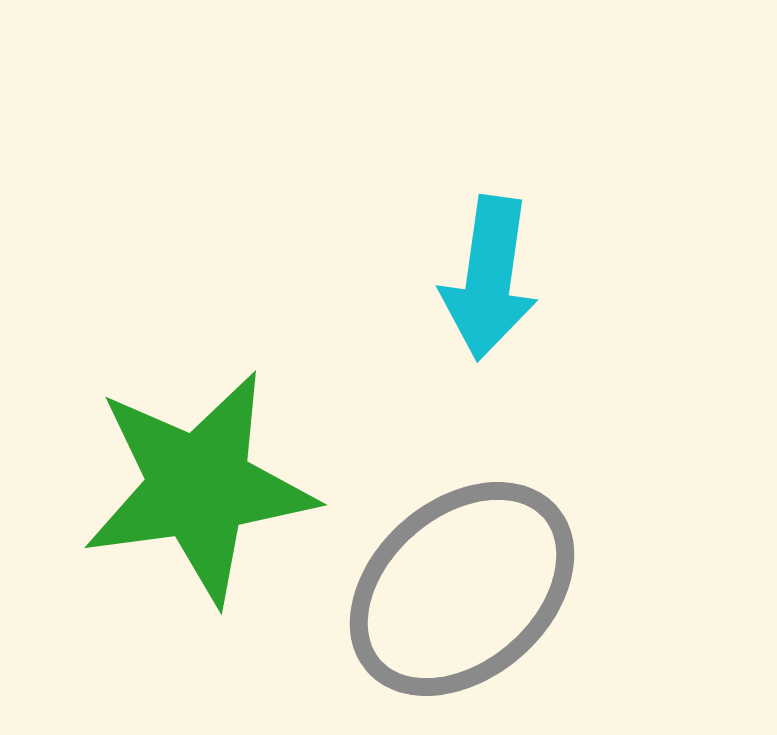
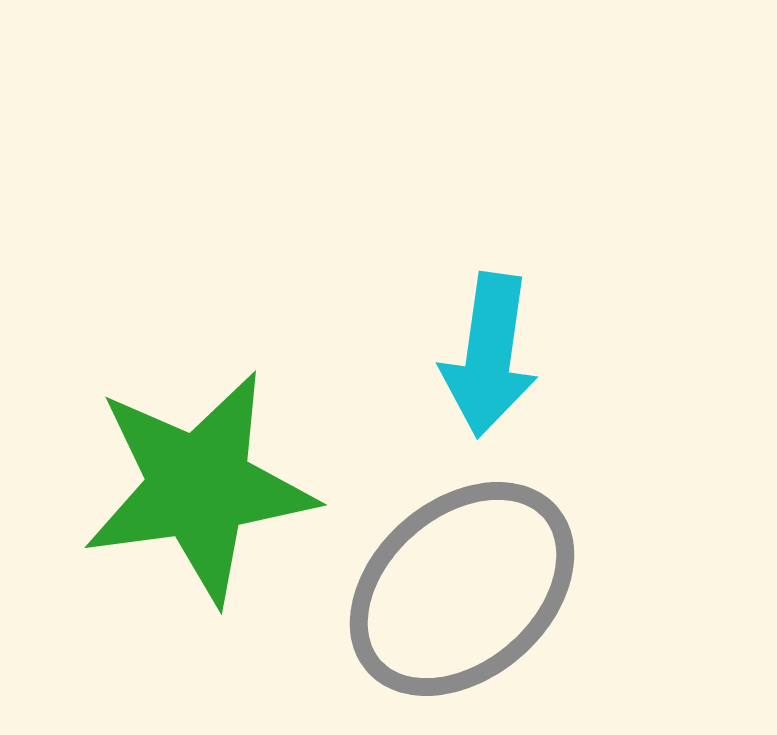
cyan arrow: moved 77 px down
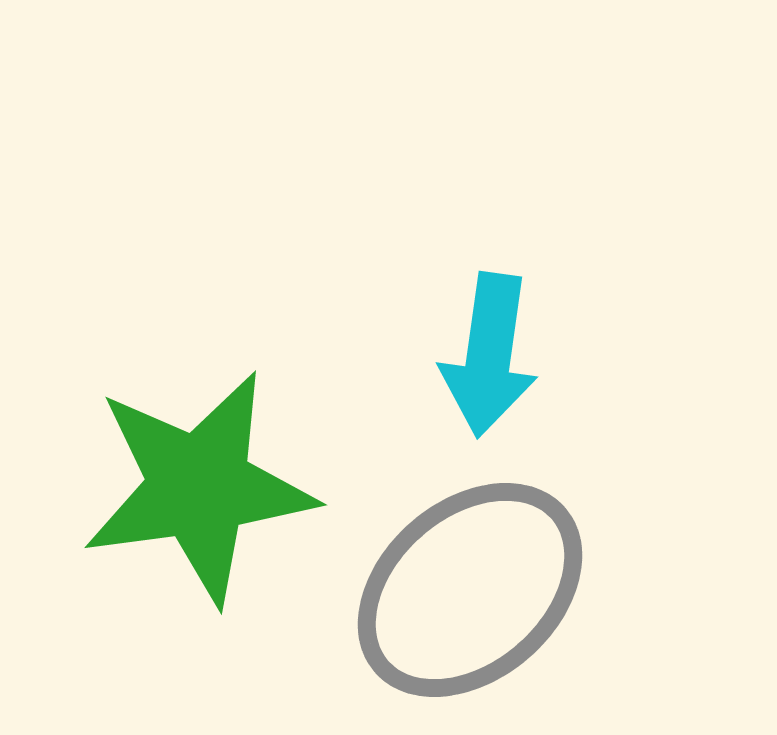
gray ellipse: moved 8 px right, 1 px down
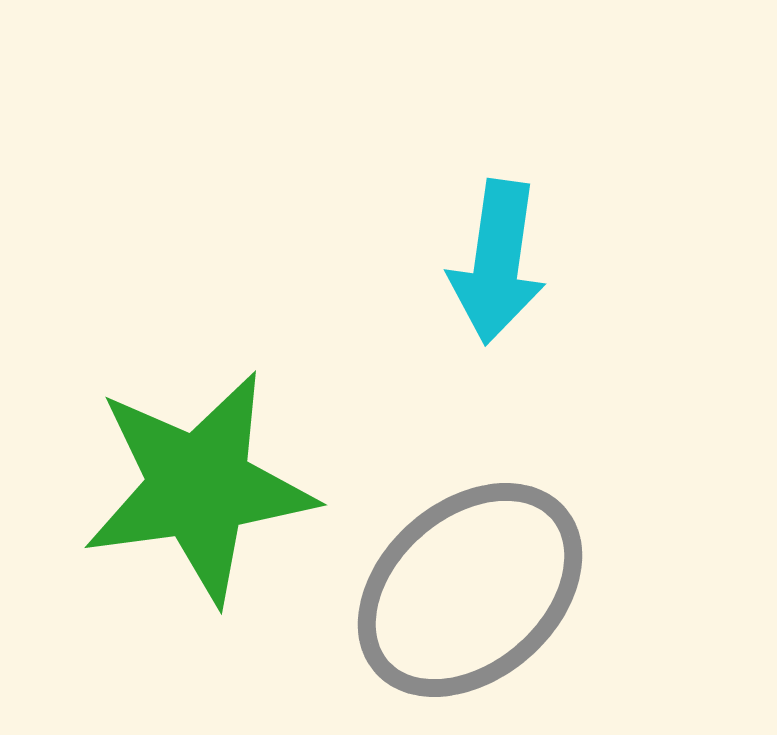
cyan arrow: moved 8 px right, 93 px up
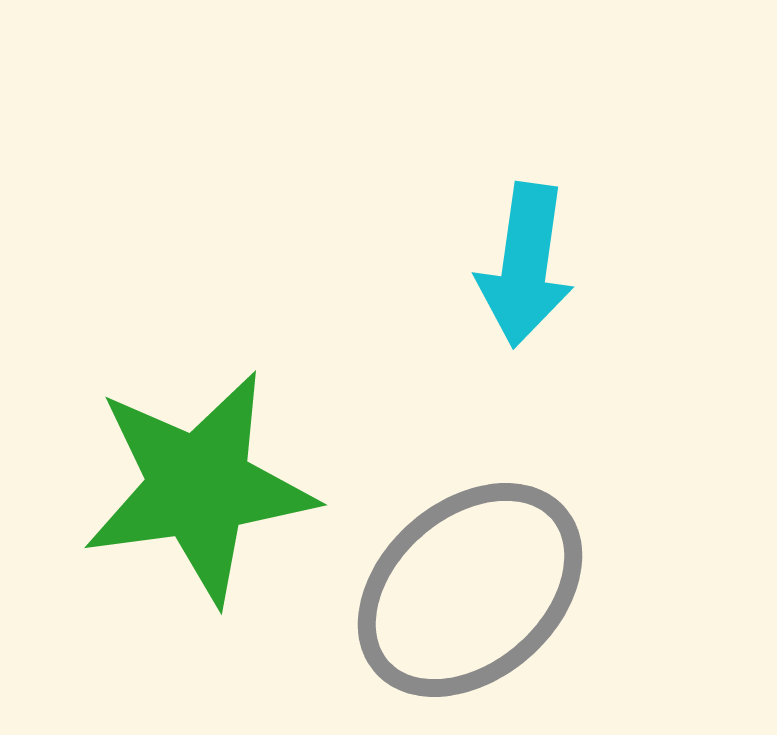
cyan arrow: moved 28 px right, 3 px down
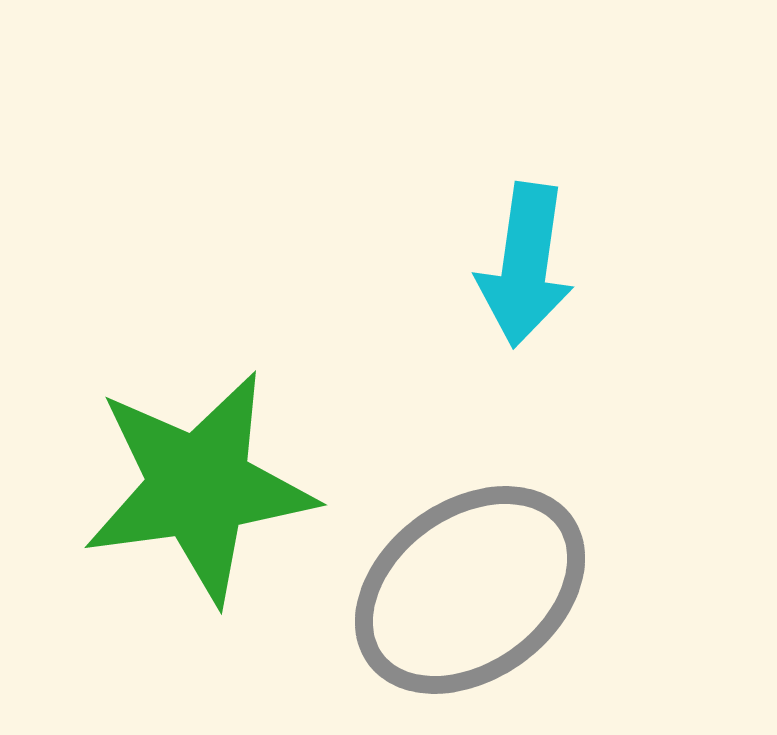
gray ellipse: rotated 5 degrees clockwise
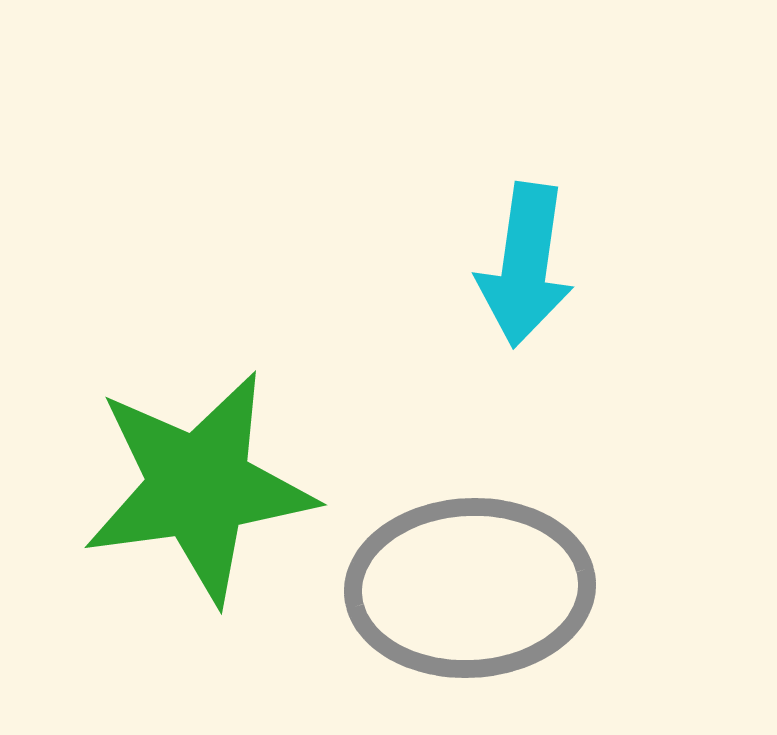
gray ellipse: moved 2 px up; rotated 33 degrees clockwise
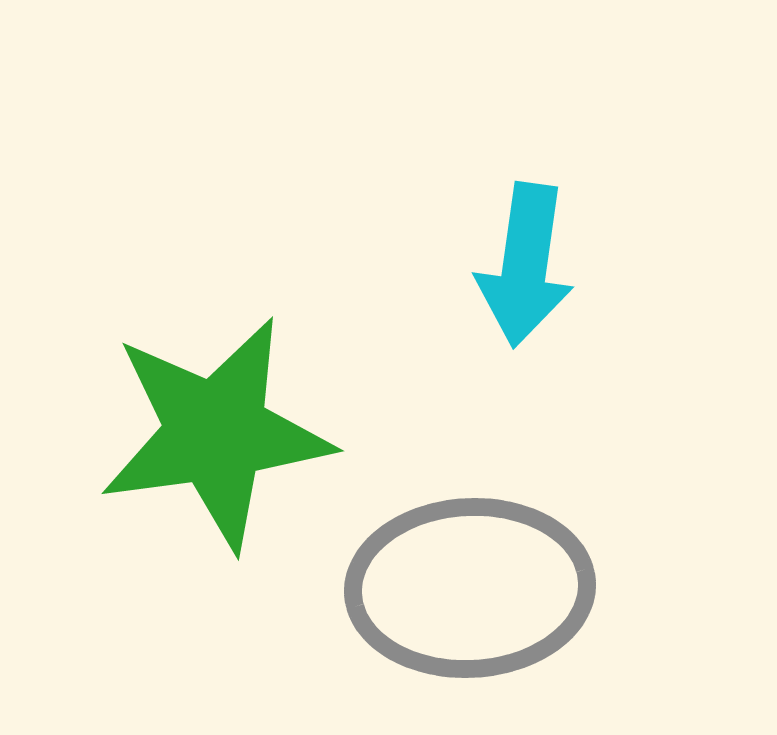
green star: moved 17 px right, 54 px up
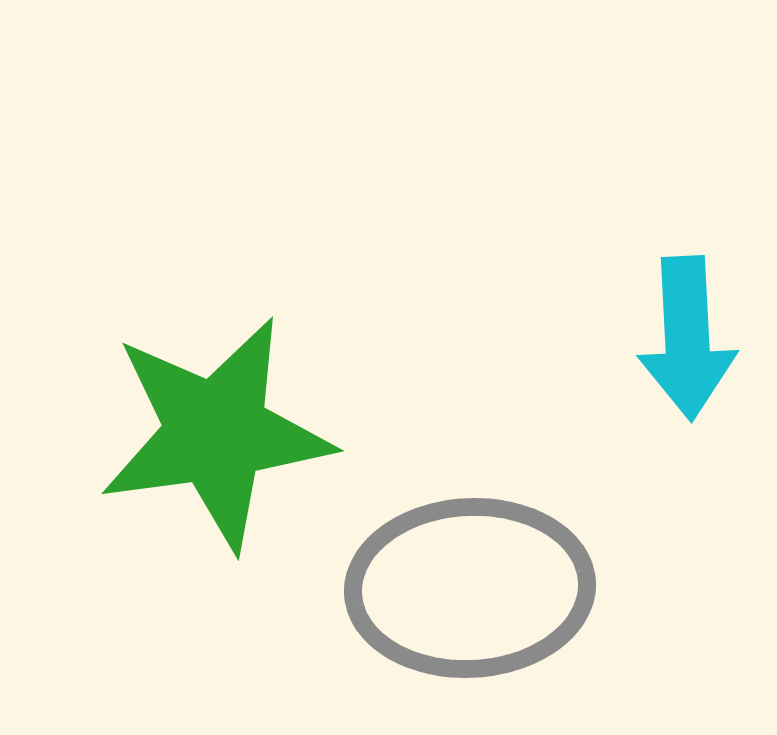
cyan arrow: moved 162 px right, 73 px down; rotated 11 degrees counterclockwise
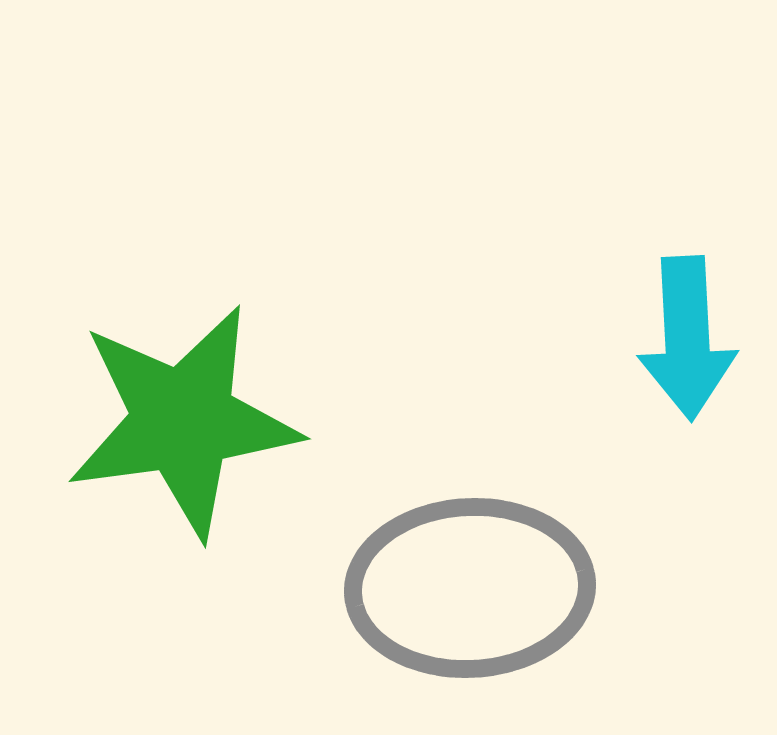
green star: moved 33 px left, 12 px up
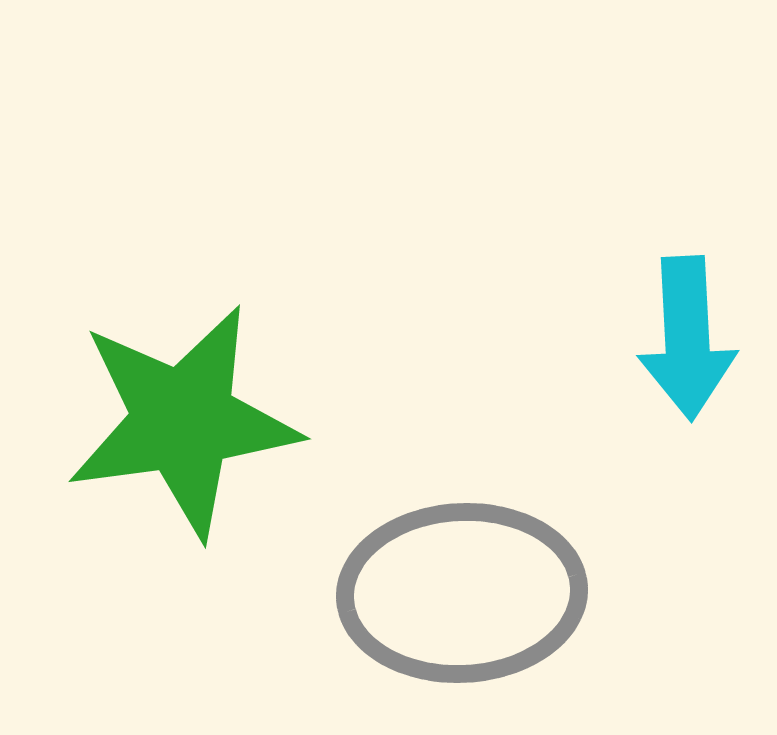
gray ellipse: moved 8 px left, 5 px down
